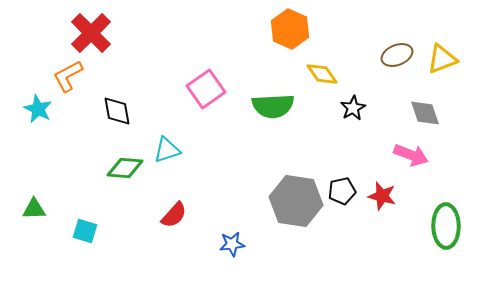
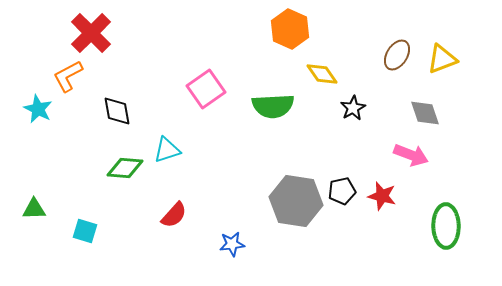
brown ellipse: rotated 36 degrees counterclockwise
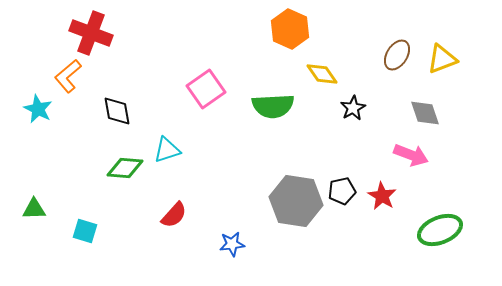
red cross: rotated 24 degrees counterclockwise
orange L-shape: rotated 12 degrees counterclockwise
red star: rotated 16 degrees clockwise
green ellipse: moved 6 px left, 4 px down; rotated 69 degrees clockwise
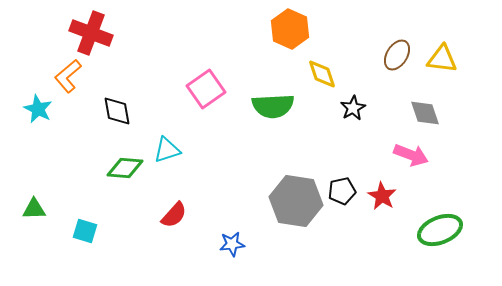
yellow triangle: rotated 28 degrees clockwise
yellow diamond: rotated 16 degrees clockwise
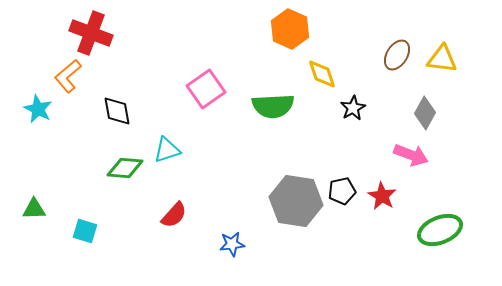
gray diamond: rotated 48 degrees clockwise
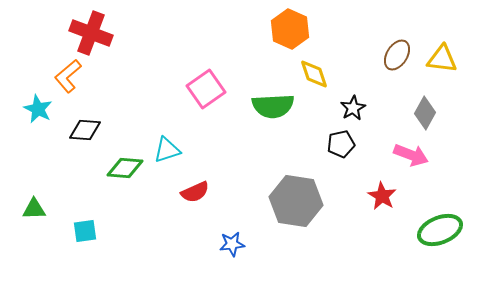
yellow diamond: moved 8 px left
black diamond: moved 32 px left, 19 px down; rotated 76 degrees counterclockwise
black pentagon: moved 1 px left, 47 px up
red semicircle: moved 21 px right, 23 px up; rotated 24 degrees clockwise
cyan square: rotated 25 degrees counterclockwise
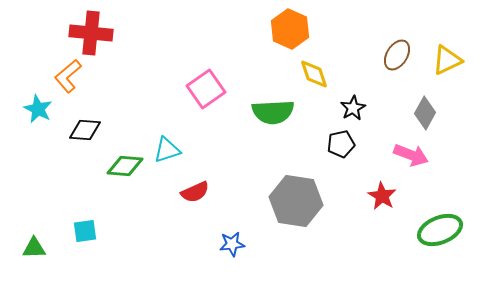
red cross: rotated 15 degrees counterclockwise
yellow triangle: moved 5 px right, 1 px down; rotated 32 degrees counterclockwise
green semicircle: moved 6 px down
green diamond: moved 2 px up
green triangle: moved 39 px down
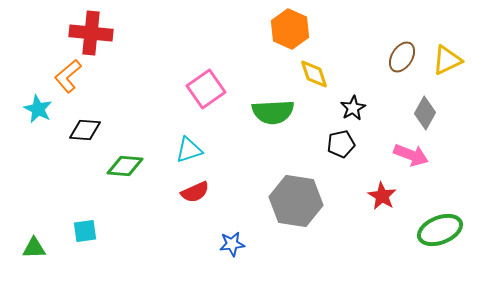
brown ellipse: moved 5 px right, 2 px down
cyan triangle: moved 22 px right
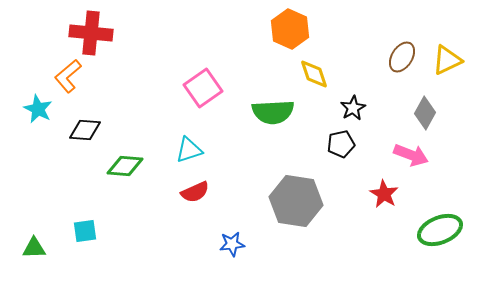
pink square: moved 3 px left, 1 px up
red star: moved 2 px right, 2 px up
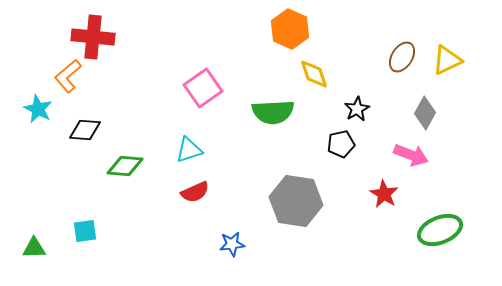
red cross: moved 2 px right, 4 px down
black star: moved 4 px right, 1 px down
